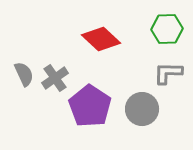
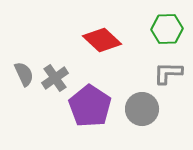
red diamond: moved 1 px right, 1 px down
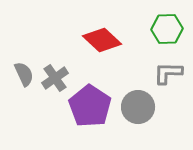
gray circle: moved 4 px left, 2 px up
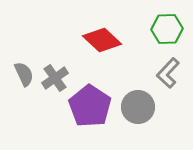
gray L-shape: rotated 48 degrees counterclockwise
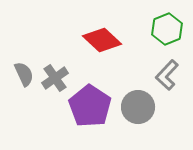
green hexagon: rotated 20 degrees counterclockwise
gray L-shape: moved 1 px left, 2 px down
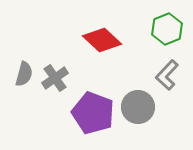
gray semicircle: rotated 40 degrees clockwise
purple pentagon: moved 3 px right, 7 px down; rotated 12 degrees counterclockwise
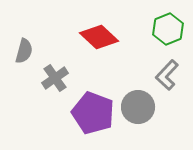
green hexagon: moved 1 px right
red diamond: moved 3 px left, 3 px up
gray semicircle: moved 23 px up
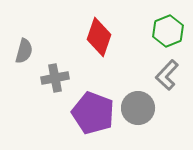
green hexagon: moved 2 px down
red diamond: rotated 66 degrees clockwise
gray cross: rotated 24 degrees clockwise
gray circle: moved 1 px down
